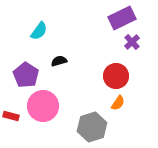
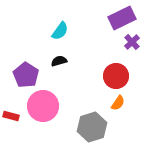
cyan semicircle: moved 21 px right
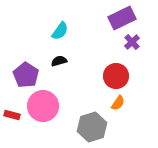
red rectangle: moved 1 px right, 1 px up
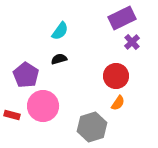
black semicircle: moved 2 px up
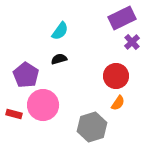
pink circle: moved 1 px up
red rectangle: moved 2 px right, 1 px up
